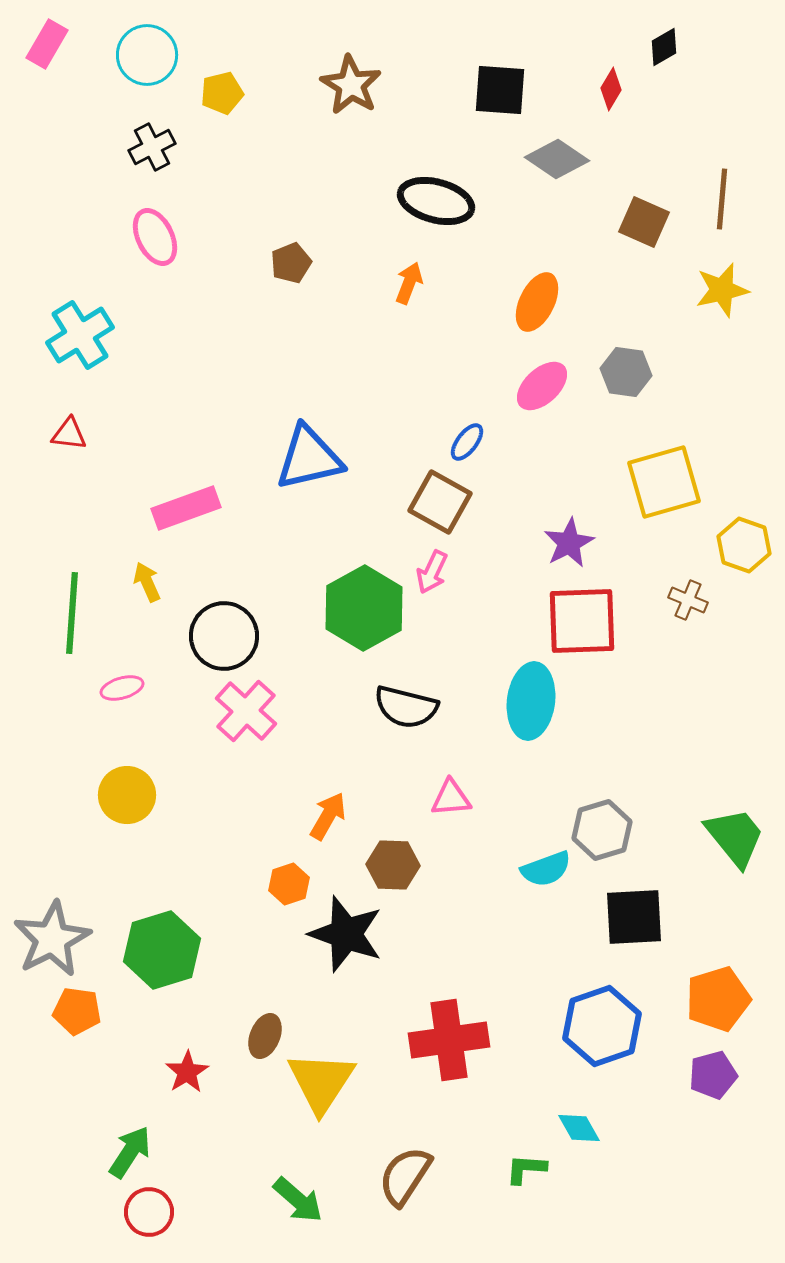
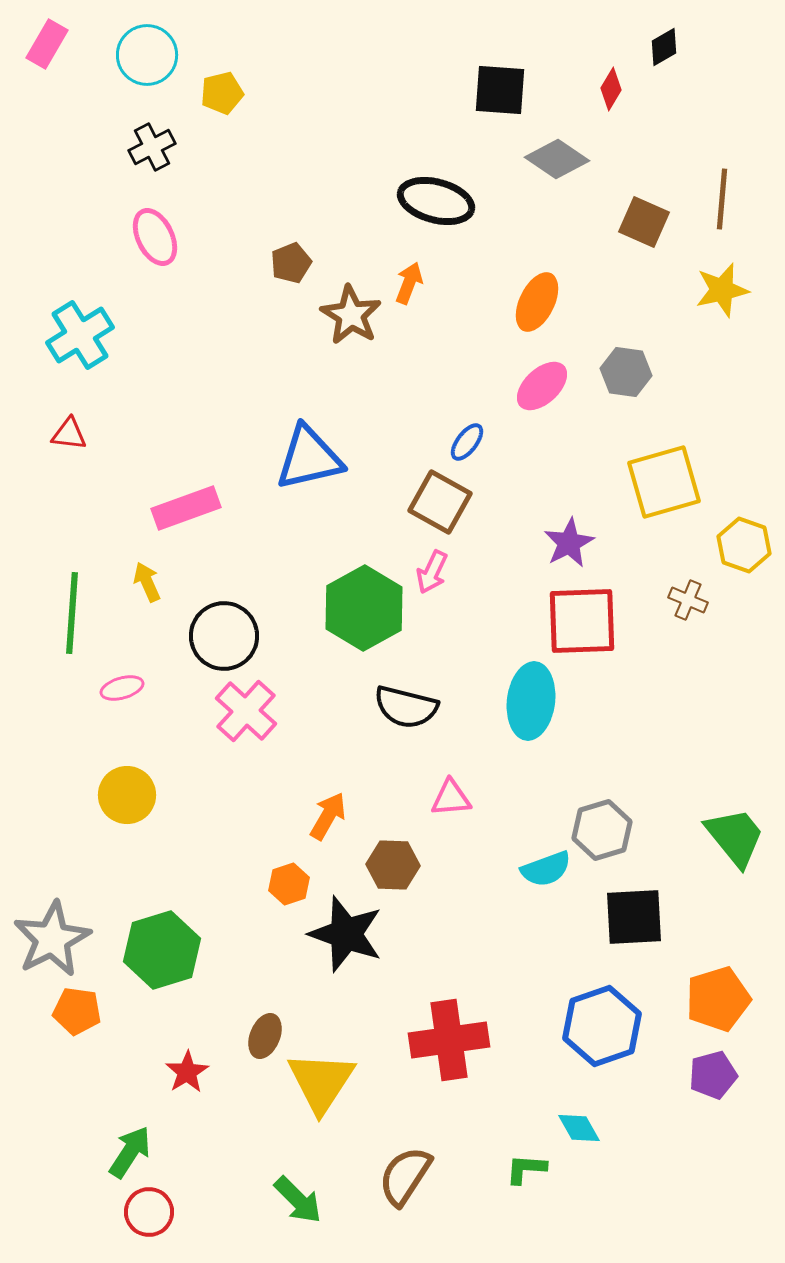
brown star at (351, 85): moved 230 px down
green arrow at (298, 1200): rotated 4 degrees clockwise
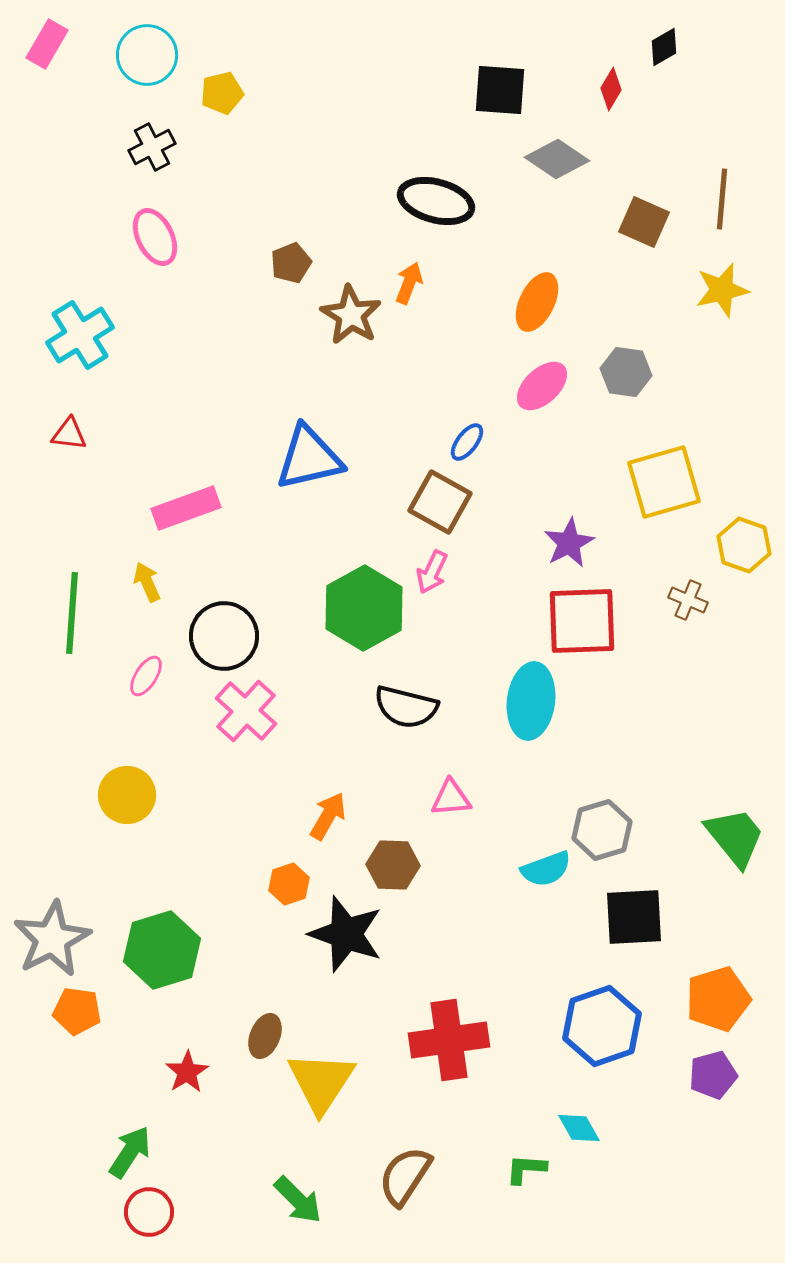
pink ellipse at (122, 688): moved 24 px right, 12 px up; rotated 42 degrees counterclockwise
